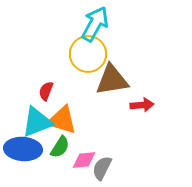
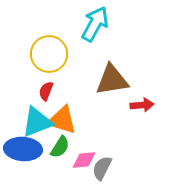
yellow circle: moved 39 px left
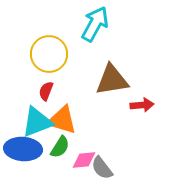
gray semicircle: rotated 65 degrees counterclockwise
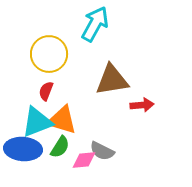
gray semicircle: moved 17 px up; rotated 25 degrees counterclockwise
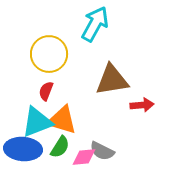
pink diamond: moved 3 px up
